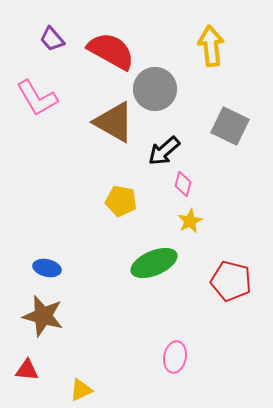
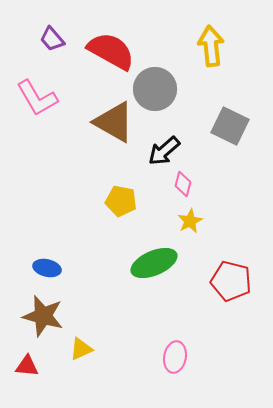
red triangle: moved 4 px up
yellow triangle: moved 41 px up
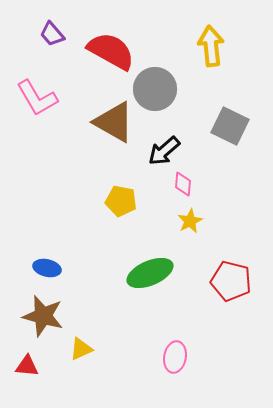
purple trapezoid: moved 5 px up
pink diamond: rotated 10 degrees counterclockwise
green ellipse: moved 4 px left, 10 px down
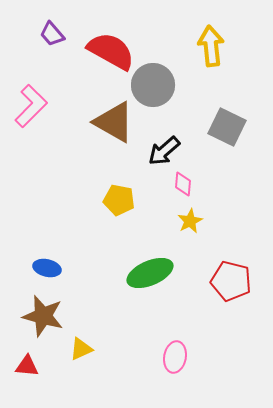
gray circle: moved 2 px left, 4 px up
pink L-shape: moved 6 px left, 8 px down; rotated 105 degrees counterclockwise
gray square: moved 3 px left, 1 px down
yellow pentagon: moved 2 px left, 1 px up
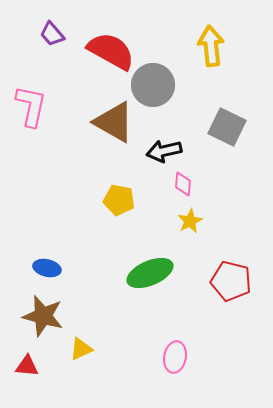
pink L-shape: rotated 33 degrees counterclockwise
black arrow: rotated 28 degrees clockwise
